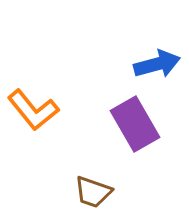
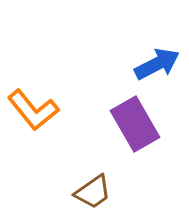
blue arrow: rotated 12 degrees counterclockwise
brown trapezoid: rotated 54 degrees counterclockwise
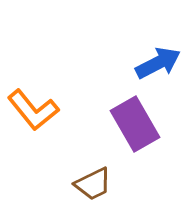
blue arrow: moved 1 px right, 1 px up
brown trapezoid: moved 8 px up; rotated 9 degrees clockwise
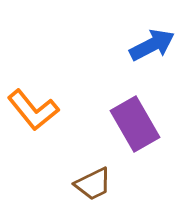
blue arrow: moved 6 px left, 18 px up
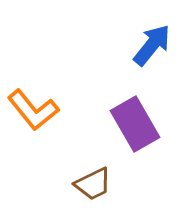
blue arrow: rotated 24 degrees counterclockwise
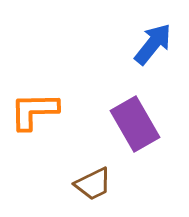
blue arrow: moved 1 px right, 1 px up
orange L-shape: moved 1 px right, 1 px down; rotated 128 degrees clockwise
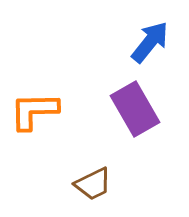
blue arrow: moved 3 px left, 2 px up
purple rectangle: moved 15 px up
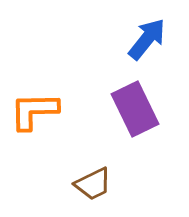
blue arrow: moved 3 px left, 3 px up
purple rectangle: rotated 4 degrees clockwise
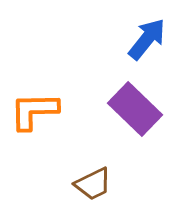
purple rectangle: rotated 20 degrees counterclockwise
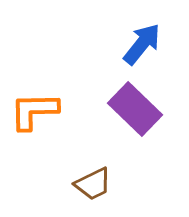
blue arrow: moved 5 px left, 5 px down
